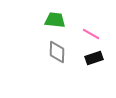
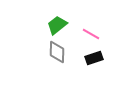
green trapezoid: moved 2 px right, 5 px down; rotated 45 degrees counterclockwise
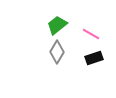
gray diamond: rotated 30 degrees clockwise
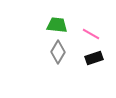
green trapezoid: rotated 45 degrees clockwise
gray diamond: moved 1 px right
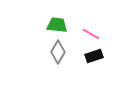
black rectangle: moved 2 px up
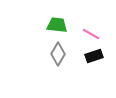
gray diamond: moved 2 px down
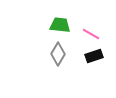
green trapezoid: moved 3 px right
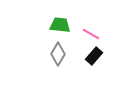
black rectangle: rotated 30 degrees counterclockwise
